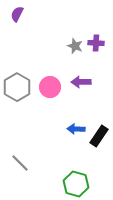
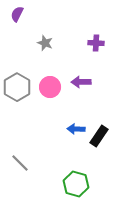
gray star: moved 30 px left, 3 px up
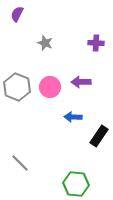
gray hexagon: rotated 8 degrees counterclockwise
blue arrow: moved 3 px left, 12 px up
green hexagon: rotated 10 degrees counterclockwise
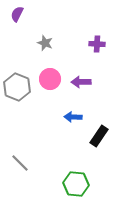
purple cross: moved 1 px right, 1 px down
pink circle: moved 8 px up
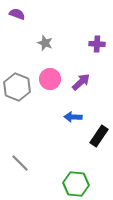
purple semicircle: rotated 84 degrees clockwise
purple arrow: rotated 138 degrees clockwise
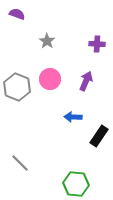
gray star: moved 2 px right, 2 px up; rotated 14 degrees clockwise
purple arrow: moved 5 px right, 1 px up; rotated 24 degrees counterclockwise
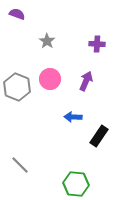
gray line: moved 2 px down
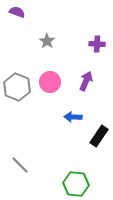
purple semicircle: moved 2 px up
pink circle: moved 3 px down
